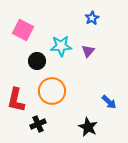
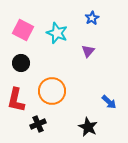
cyan star: moved 4 px left, 13 px up; rotated 25 degrees clockwise
black circle: moved 16 px left, 2 px down
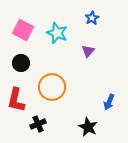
orange circle: moved 4 px up
blue arrow: rotated 70 degrees clockwise
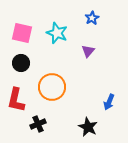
pink square: moved 1 px left, 3 px down; rotated 15 degrees counterclockwise
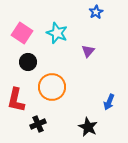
blue star: moved 4 px right, 6 px up
pink square: rotated 20 degrees clockwise
black circle: moved 7 px right, 1 px up
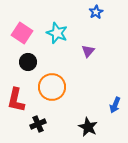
blue arrow: moved 6 px right, 3 px down
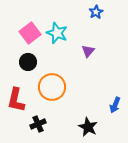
pink square: moved 8 px right; rotated 20 degrees clockwise
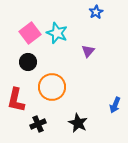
black star: moved 10 px left, 4 px up
